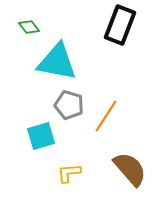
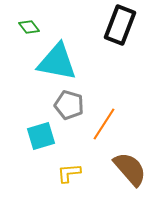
orange line: moved 2 px left, 8 px down
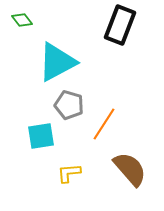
green diamond: moved 7 px left, 7 px up
cyan triangle: rotated 39 degrees counterclockwise
cyan square: rotated 8 degrees clockwise
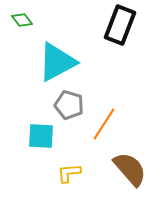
cyan square: rotated 12 degrees clockwise
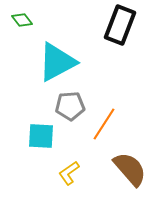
gray pentagon: moved 1 px right, 1 px down; rotated 20 degrees counterclockwise
yellow L-shape: rotated 30 degrees counterclockwise
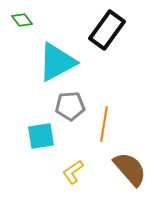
black rectangle: moved 13 px left, 5 px down; rotated 15 degrees clockwise
orange line: rotated 24 degrees counterclockwise
cyan square: rotated 12 degrees counterclockwise
yellow L-shape: moved 4 px right, 1 px up
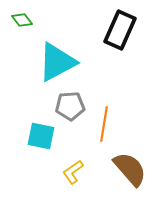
black rectangle: moved 13 px right; rotated 12 degrees counterclockwise
cyan square: rotated 20 degrees clockwise
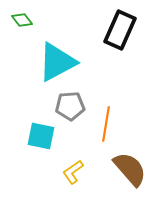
orange line: moved 2 px right
